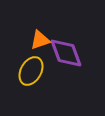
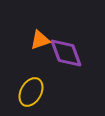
yellow ellipse: moved 21 px down
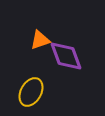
purple diamond: moved 3 px down
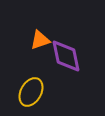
purple diamond: rotated 9 degrees clockwise
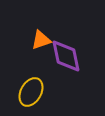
orange triangle: moved 1 px right
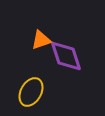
purple diamond: rotated 6 degrees counterclockwise
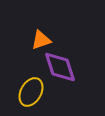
purple diamond: moved 6 px left, 11 px down
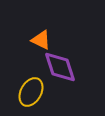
orange triangle: rotated 45 degrees clockwise
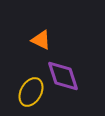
purple diamond: moved 3 px right, 9 px down
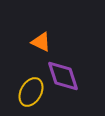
orange triangle: moved 2 px down
